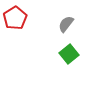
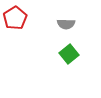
gray semicircle: rotated 126 degrees counterclockwise
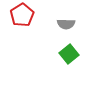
red pentagon: moved 7 px right, 3 px up
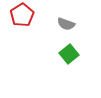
gray semicircle: rotated 18 degrees clockwise
